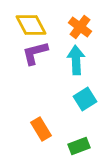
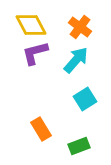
cyan arrow: rotated 44 degrees clockwise
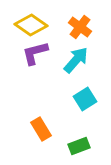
yellow diamond: rotated 28 degrees counterclockwise
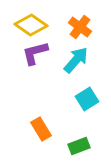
cyan square: moved 2 px right
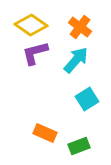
orange rectangle: moved 4 px right, 4 px down; rotated 35 degrees counterclockwise
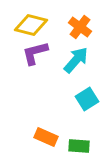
yellow diamond: rotated 20 degrees counterclockwise
orange rectangle: moved 1 px right, 4 px down
green rectangle: rotated 25 degrees clockwise
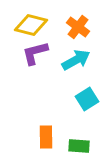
orange cross: moved 2 px left
cyan arrow: rotated 20 degrees clockwise
orange rectangle: rotated 65 degrees clockwise
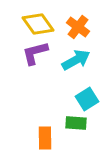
yellow diamond: moved 7 px right, 1 px up; rotated 40 degrees clockwise
orange rectangle: moved 1 px left, 1 px down
green rectangle: moved 3 px left, 23 px up
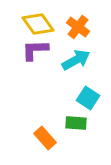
purple L-shape: moved 3 px up; rotated 12 degrees clockwise
cyan square: moved 1 px right, 1 px up; rotated 25 degrees counterclockwise
orange rectangle: rotated 40 degrees counterclockwise
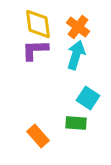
yellow diamond: rotated 28 degrees clockwise
cyan arrow: moved 5 px up; rotated 44 degrees counterclockwise
orange rectangle: moved 7 px left, 2 px up
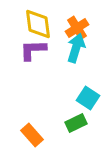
orange cross: moved 1 px left, 1 px down; rotated 20 degrees clockwise
purple L-shape: moved 2 px left
cyan arrow: moved 7 px up
green rectangle: rotated 30 degrees counterclockwise
orange rectangle: moved 6 px left, 1 px up
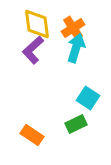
yellow diamond: moved 1 px left
orange cross: moved 4 px left
purple L-shape: rotated 40 degrees counterclockwise
green rectangle: moved 1 px down
orange rectangle: rotated 15 degrees counterclockwise
